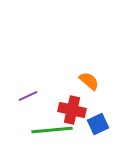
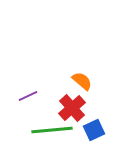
orange semicircle: moved 7 px left
red cross: moved 2 px up; rotated 36 degrees clockwise
blue square: moved 4 px left, 6 px down
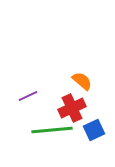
red cross: rotated 16 degrees clockwise
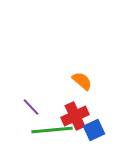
purple line: moved 3 px right, 11 px down; rotated 72 degrees clockwise
red cross: moved 3 px right, 8 px down
